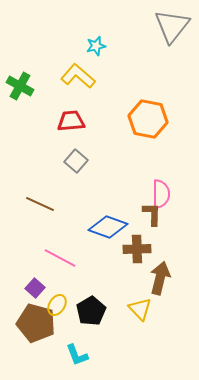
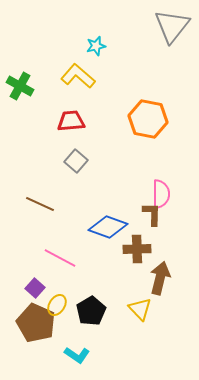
brown pentagon: rotated 9 degrees clockwise
cyan L-shape: rotated 35 degrees counterclockwise
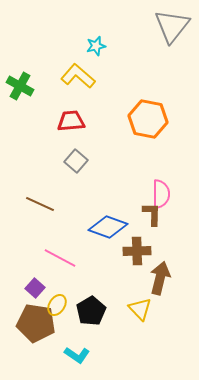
brown cross: moved 2 px down
brown pentagon: rotated 15 degrees counterclockwise
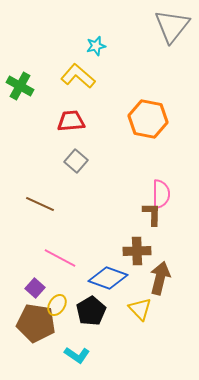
blue diamond: moved 51 px down
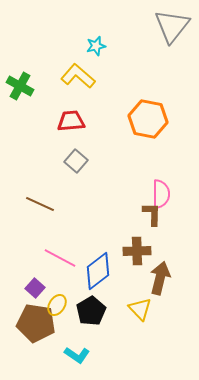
blue diamond: moved 10 px left, 7 px up; rotated 57 degrees counterclockwise
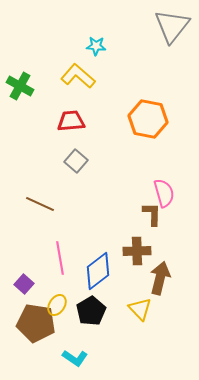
cyan star: rotated 18 degrees clockwise
pink semicircle: moved 3 px right, 1 px up; rotated 16 degrees counterclockwise
pink line: rotated 52 degrees clockwise
purple square: moved 11 px left, 4 px up
cyan L-shape: moved 2 px left, 3 px down
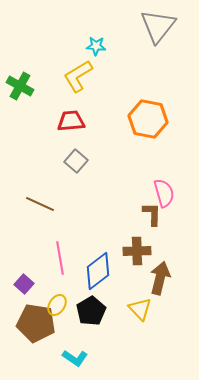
gray triangle: moved 14 px left
yellow L-shape: rotated 72 degrees counterclockwise
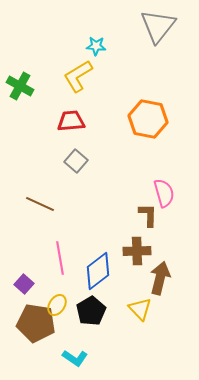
brown L-shape: moved 4 px left, 1 px down
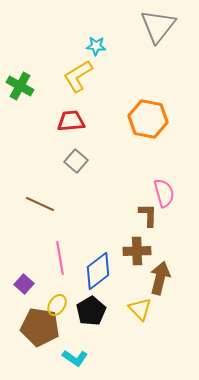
brown pentagon: moved 4 px right, 4 px down
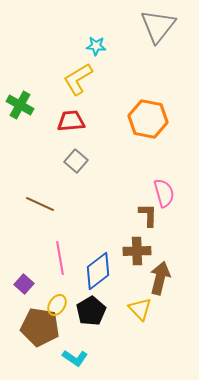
yellow L-shape: moved 3 px down
green cross: moved 19 px down
